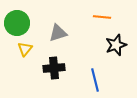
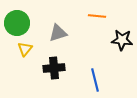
orange line: moved 5 px left, 1 px up
black star: moved 6 px right, 5 px up; rotated 25 degrees clockwise
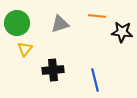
gray triangle: moved 2 px right, 9 px up
black star: moved 8 px up
black cross: moved 1 px left, 2 px down
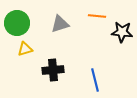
yellow triangle: rotated 35 degrees clockwise
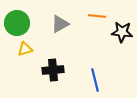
gray triangle: rotated 12 degrees counterclockwise
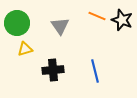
orange line: rotated 18 degrees clockwise
gray triangle: moved 2 px down; rotated 36 degrees counterclockwise
black star: moved 12 px up; rotated 15 degrees clockwise
blue line: moved 9 px up
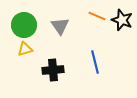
green circle: moved 7 px right, 2 px down
blue line: moved 9 px up
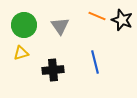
yellow triangle: moved 4 px left, 4 px down
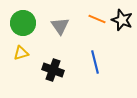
orange line: moved 3 px down
green circle: moved 1 px left, 2 px up
black cross: rotated 25 degrees clockwise
